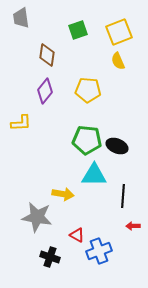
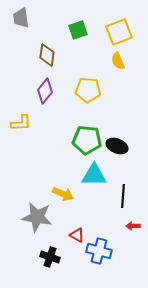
yellow arrow: rotated 15 degrees clockwise
blue cross: rotated 35 degrees clockwise
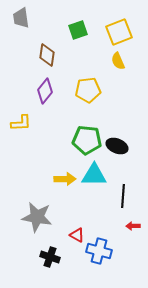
yellow pentagon: rotated 10 degrees counterclockwise
yellow arrow: moved 2 px right, 15 px up; rotated 25 degrees counterclockwise
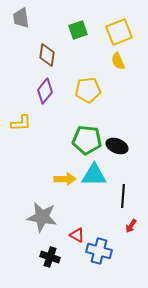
gray star: moved 5 px right
red arrow: moved 2 px left; rotated 56 degrees counterclockwise
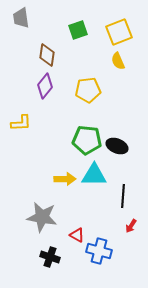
purple diamond: moved 5 px up
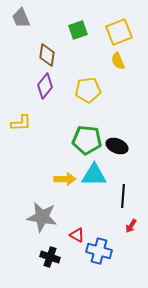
gray trapezoid: rotated 15 degrees counterclockwise
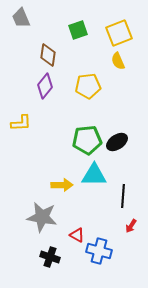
yellow square: moved 1 px down
brown diamond: moved 1 px right
yellow pentagon: moved 4 px up
green pentagon: rotated 12 degrees counterclockwise
black ellipse: moved 4 px up; rotated 55 degrees counterclockwise
yellow arrow: moved 3 px left, 6 px down
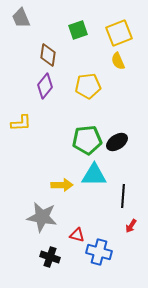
red triangle: rotated 14 degrees counterclockwise
blue cross: moved 1 px down
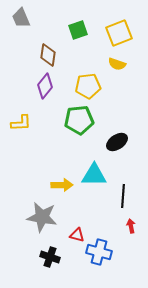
yellow semicircle: moved 1 px left, 3 px down; rotated 48 degrees counterclockwise
green pentagon: moved 8 px left, 20 px up
red arrow: rotated 136 degrees clockwise
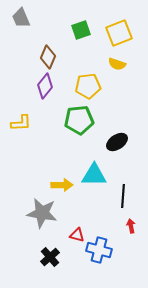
green square: moved 3 px right
brown diamond: moved 2 px down; rotated 15 degrees clockwise
gray star: moved 4 px up
blue cross: moved 2 px up
black cross: rotated 30 degrees clockwise
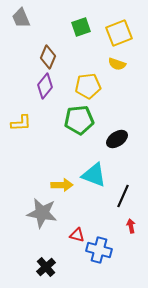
green square: moved 3 px up
black ellipse: moved 3 px up
cyan triangle: rotated 20 degrees clockwise
black line: rotated 20 degrees clockwise
black cross: moved 4 px left, 10 px down
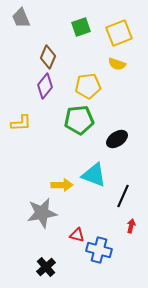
gray star: rotated 20 degrees counterclockwise
red arrow: rotated 24 degrees clockwise
